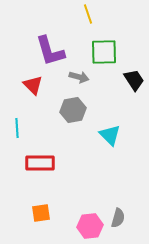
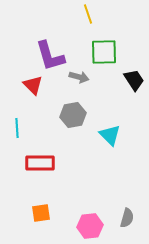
purple L-shape: moved 5 px down
gray hexagon: moved 5 px down
gray semicircle: moved 9 px right
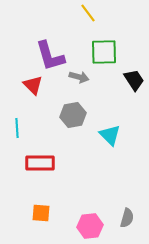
yellow line: moved 1 px up; rotated 18 degrees counterclockwise
orange square: rotated 12 degrees clockwise
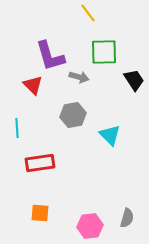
red rectangle: rotated 8 degrees counterclockwise
orange square: moved 1 px left
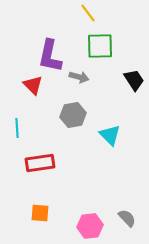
green square: moved 4 px left, 6 px up
purple L-shape: rotated 28 degrees clockwise
gray semicircle: rotated 60 degrees counterclockwise
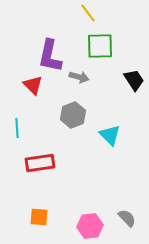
gray hexagon: rotated 10 degrees counterclockwise
orange square: moved 1 px left, 4 px down
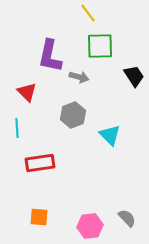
black trapezoid: moved 4 px up
red triangle: moved 6 px left, 7 px down
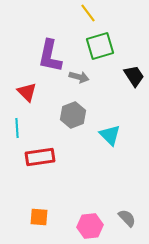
green square: rotated 16 degrees counterclockwise
red rectangle: moved 6 px up
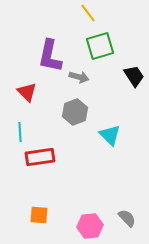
gray hexagon: moved 2 px right, 3 px up
cyan line: moved 3 px right, 4 px down
orange square: moved 2 px up
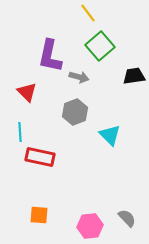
green square: rotated 24 degrees counterclockwise
black trapezoid: rotated 65 degrees counterclockwise
red rectangle: rotated 20 degrees clockwise
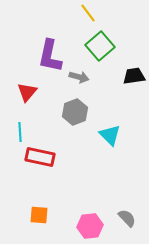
red triangle: rotated 25 degrees clockwise
